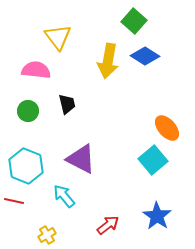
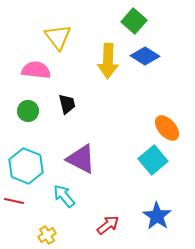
yellow arrow: rotated 8 degrees counterclockwise
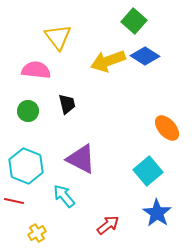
yellow arrow: rotated 68 degrees clockwise
cyan square: moved 5 px left, 11 px down
blue star: moved 3 px up
yellow cross: moved 10 px left, 2 px up
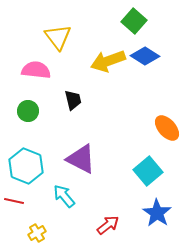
black trapezoid: moved 6 px right, 4 px up
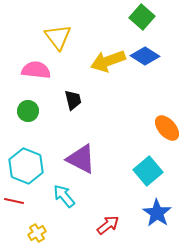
green square: moved 8 px right, 4 px up
